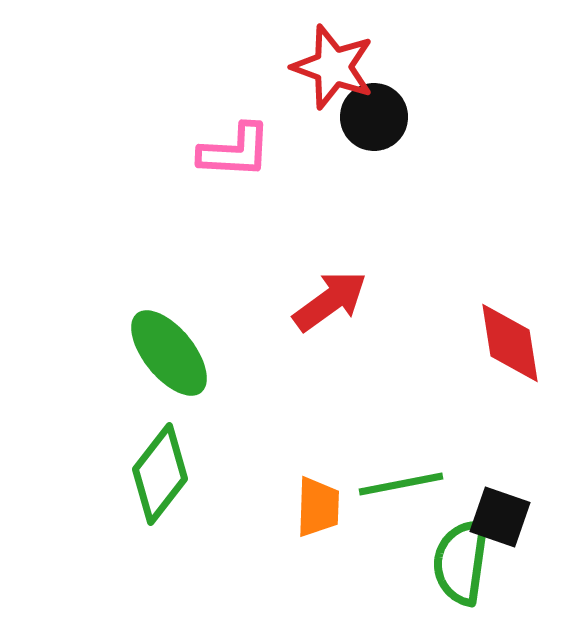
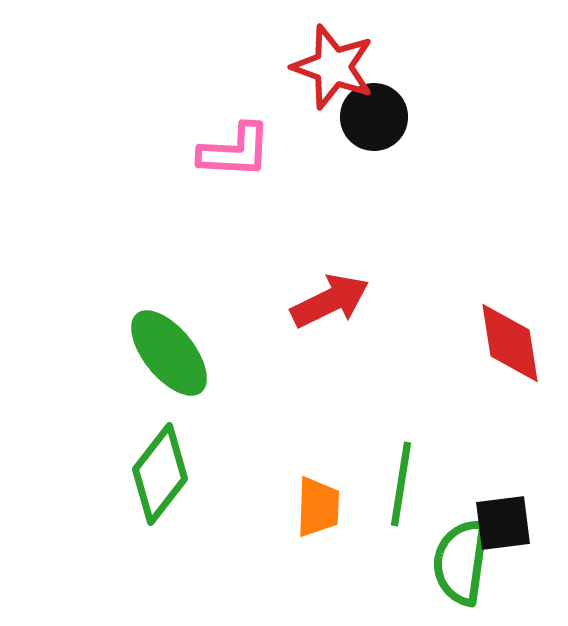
red arrow: rotated 10 degrees clockwise
green line: rotated 70 degrees counterclockwise
black square: moved 3 px right, 6 px down; rotated 26 degrees counterclockwise
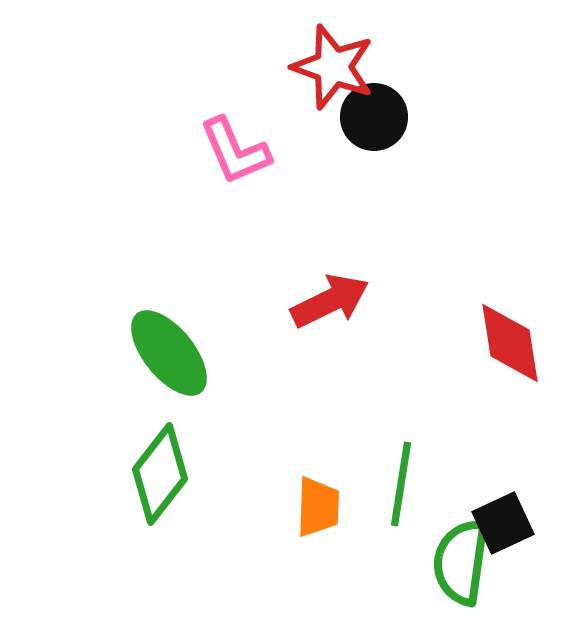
pink L-shape: rotated 64 degrees clockwise
black square: rotated 18 degrees counterclockwise
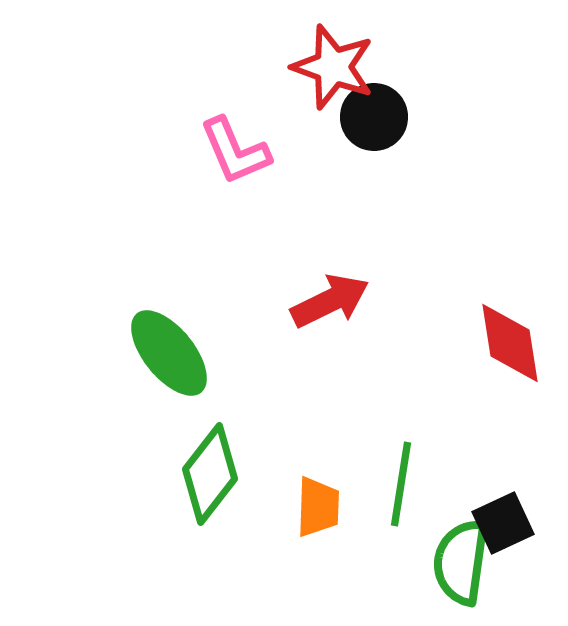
green diamond: moved 50 px right
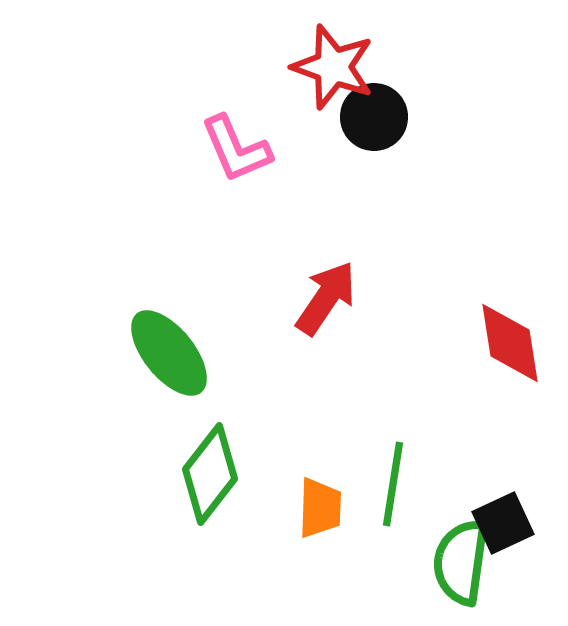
pink L-shape: moved 1 px right, 2 px up
red arrow: moved 4 px left, 3 px up; rotated 30 degrees counterclockwise
green line: moved 8 px left
orange trapezoid: moved 2 px right, 1 px down
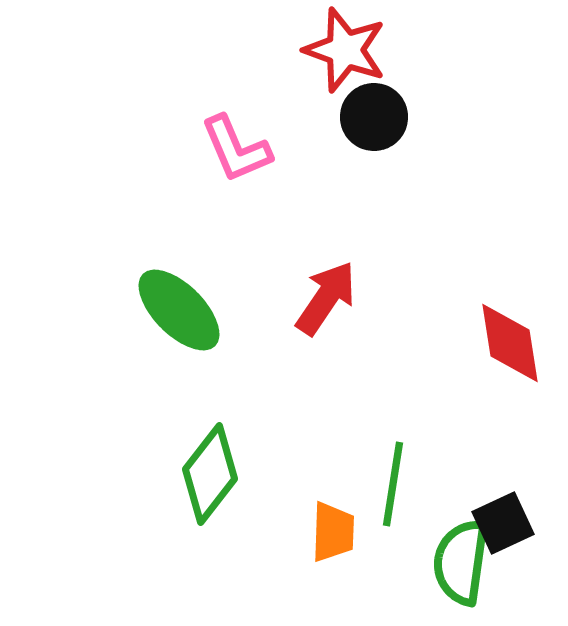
red star: moved 12 px right, 17 px up
green ellipse: moved 10 px right, 43 px up; rotated 6 degrees counterclockwise
orange trapezoid: moved 13 px right, 24 px down
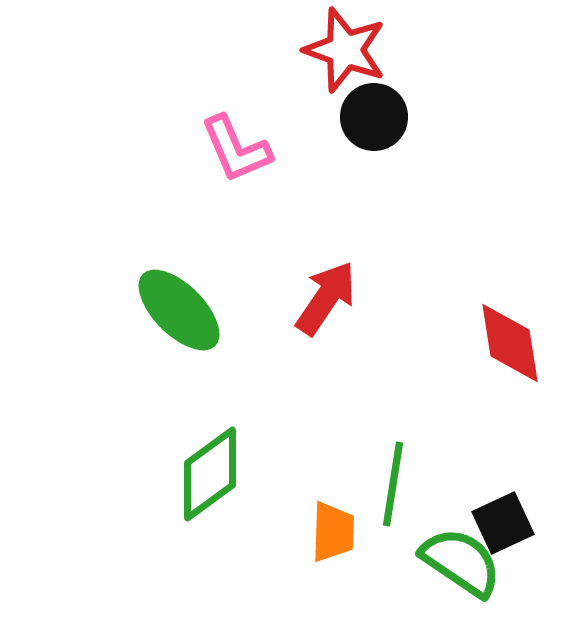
green diamond: rotated 16 degrees clockwise
green semicircle: rotated 116 degrees clockwise
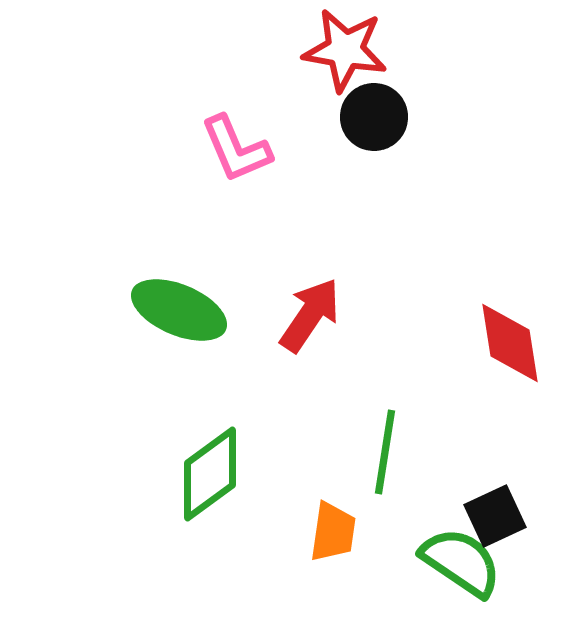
red star: rotated 10 degrees counterclockwise
red arrow: moved 16 px left, 17 px down
green ellipse: rotated 22 degrees counterclockwise
green line: moved 8 px left, 32 px up
black square: moved 8 px left, 7 px up
orange trapezoid: rotated 6 degrees clockwise
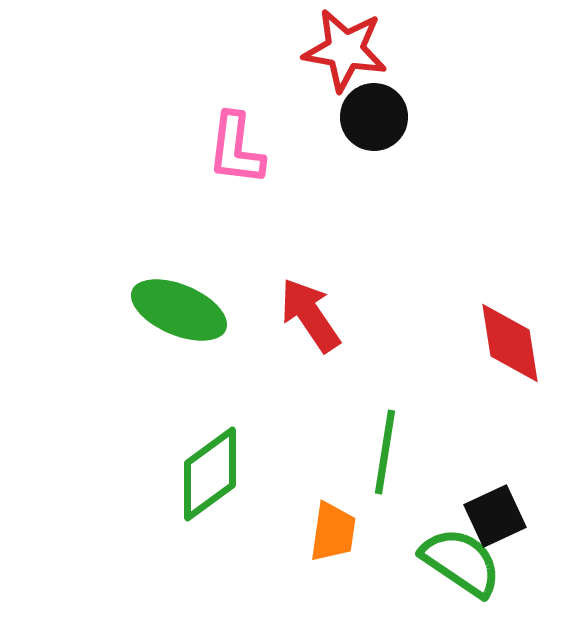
pink L-shape: rotated 30 degrees clockwise
red arrow: rotated 68 degrees counterclockwise
